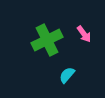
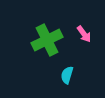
cyan semicircle: rotated 24 degrees counterclockwise
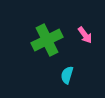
pink arrow: moved 1 px right, 1 px down
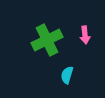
pink arrow: rotated 30 degrees clockwise
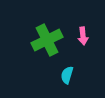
pink arrow: moved 2 px left, 1 px down
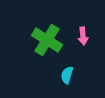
green cross: rotated 32 degrees counterclockwise
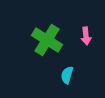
pink arrow: moved 3 px right
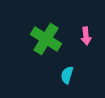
green cross: moved 1 px left, 1 px up
